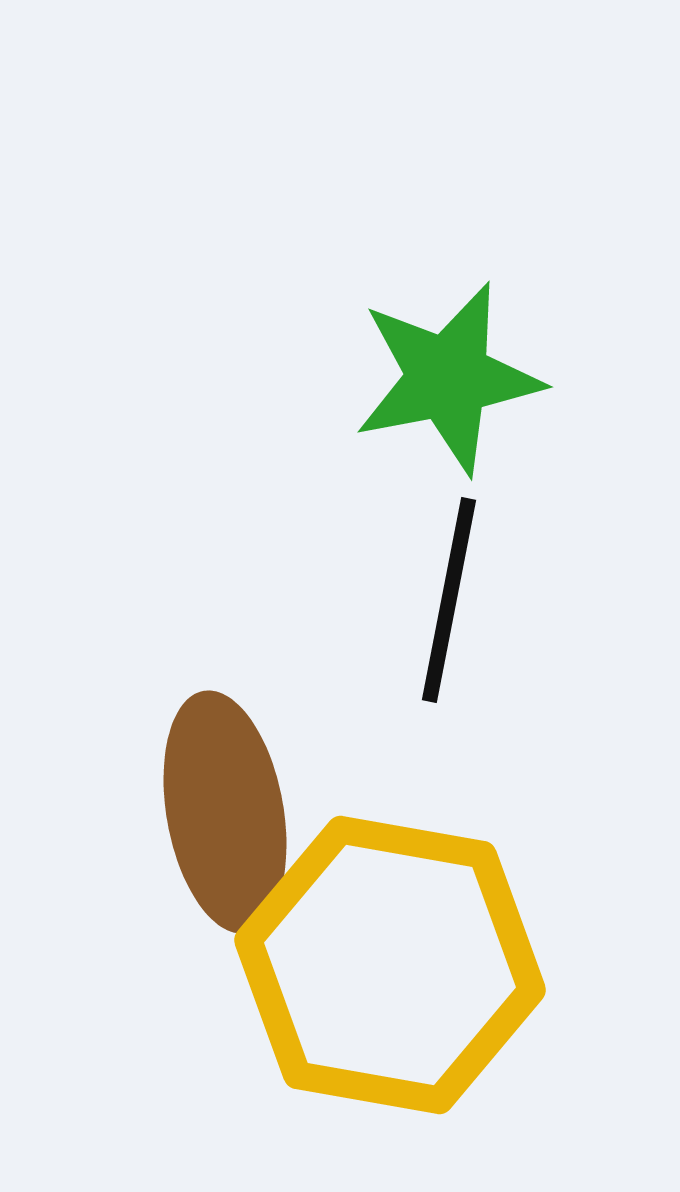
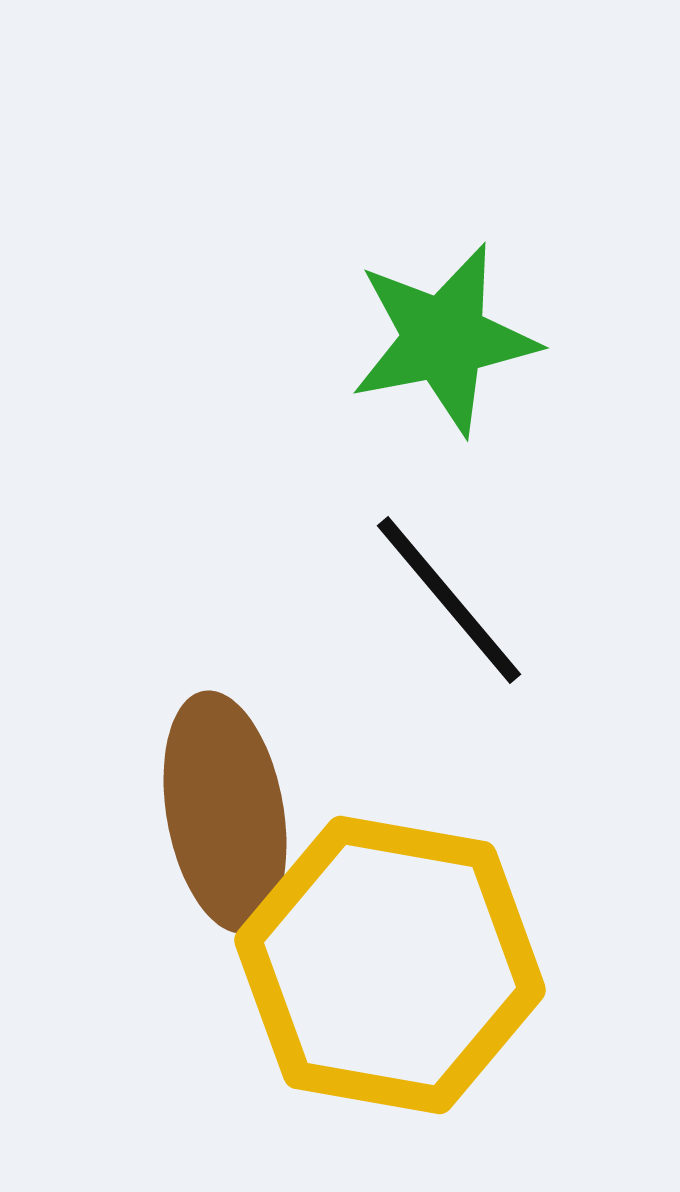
green star: moved 4 px left, 39 px up
black line: rotated 51 degrees counterclockwise
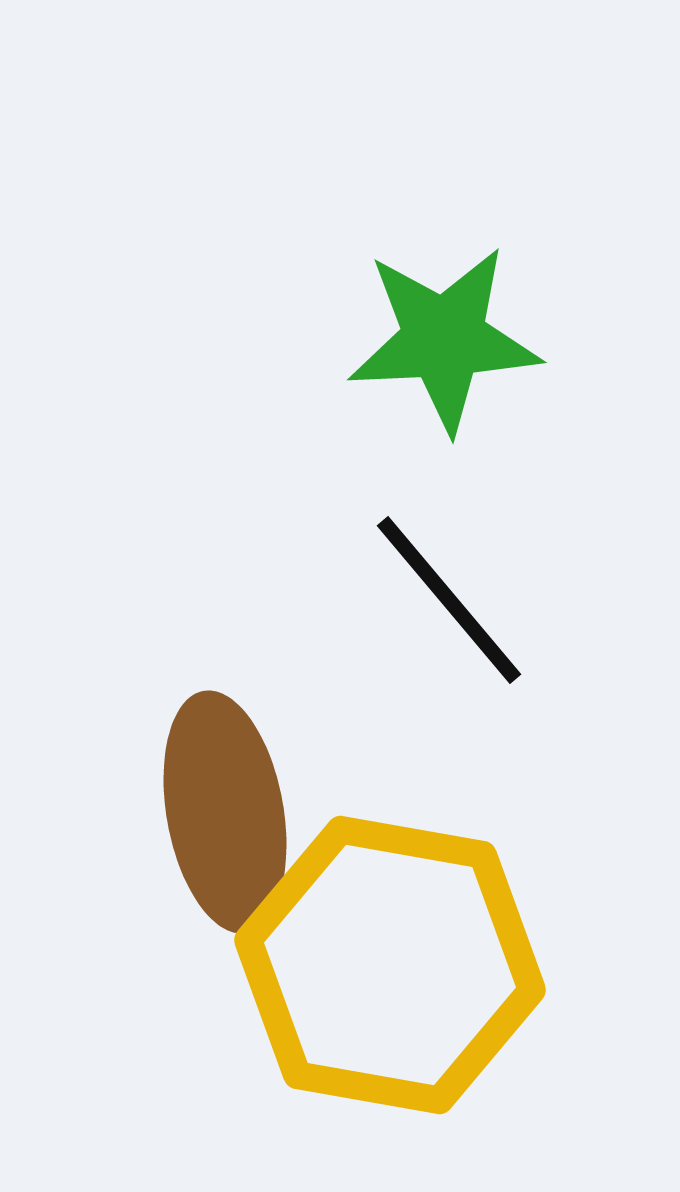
green star: rotated 8 degrees clockwise
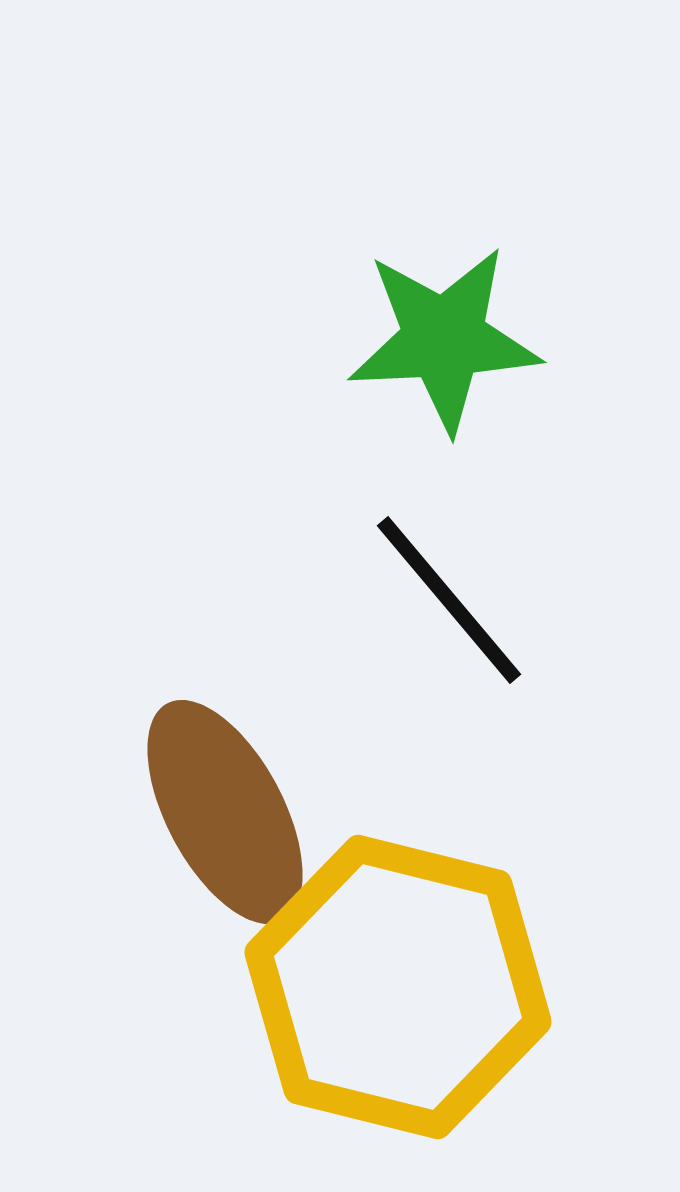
brown ellipse: rotated 18 degrees counterclockwise
yellow hexagon: moved 8 px right, 22 px down; rotated 4 degrees clockwise
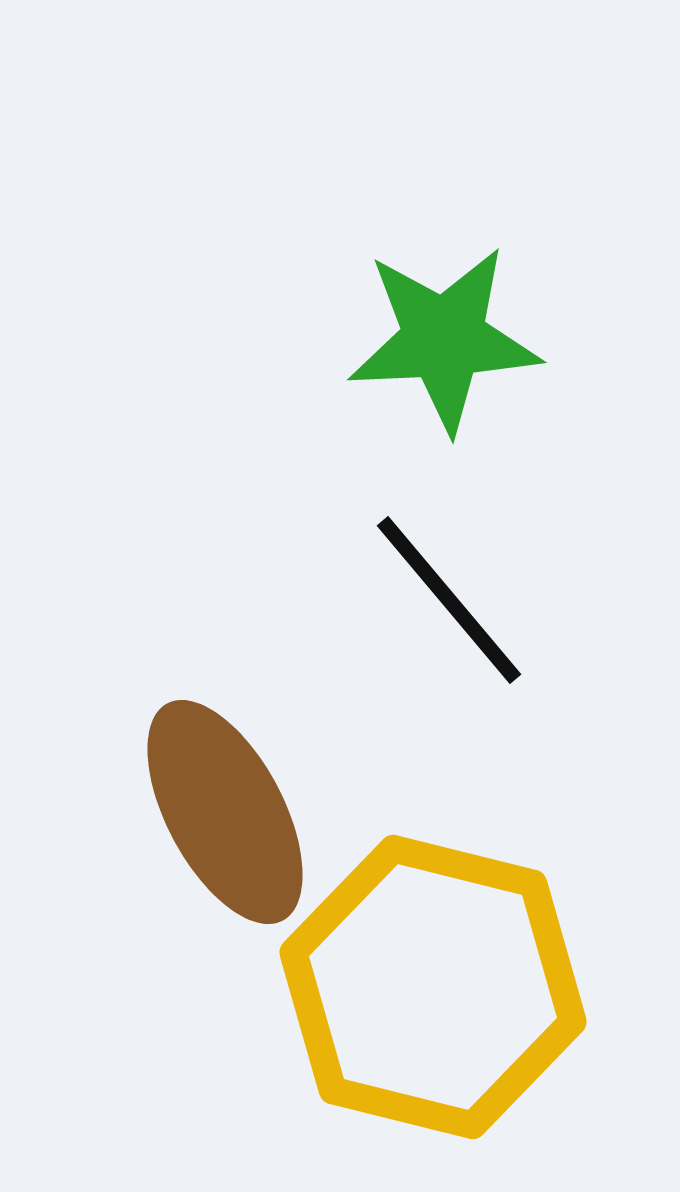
yellow hexagon: moved 35 px right
